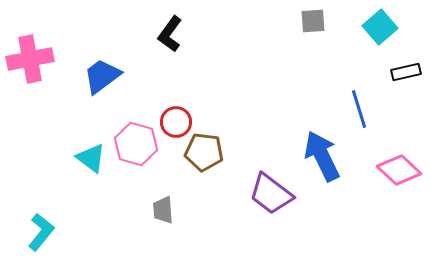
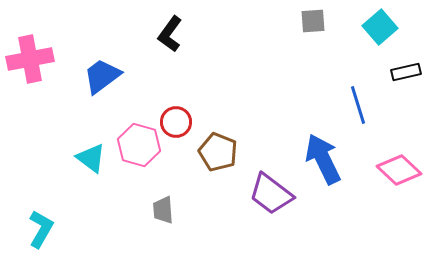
blue line: moved 1 px left, 4 px up
pink hexagon: moved 3 px right, 1 px down
brown pentagon: moved 14 px right; rotated 15 degrees clockwise
blue arrow: moved 1 px right, 3 px down
cyan L-shape: moved 3 px up; rotated 9 degrees counterclockwise
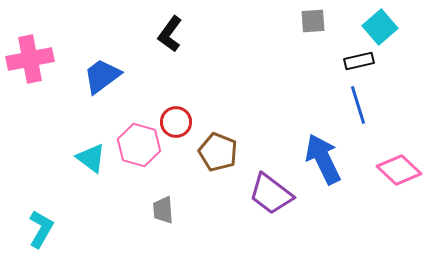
black rectangle: moved 47 px left, 11 px up
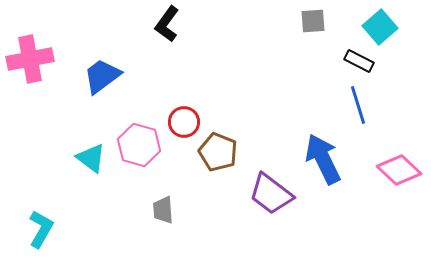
black L-shape: moved 3 px left, 10 px up
black rectangle: rotated 40 degrees clockwise
red circle: moved 8 px right
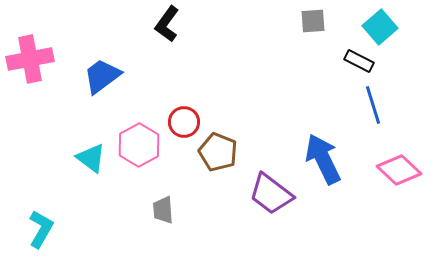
blue line: moved 15 px right
pink hexagon: rotated 15 degrees clockwise
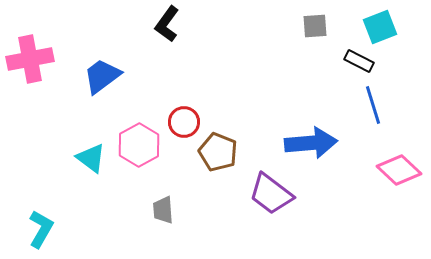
gray square: moved 2 px right, 5 px down
cyan square: rotated 20 degrees clockwise
blue arrow: moved 12 px left, 16 px up; rotated 111 degrees clockwise
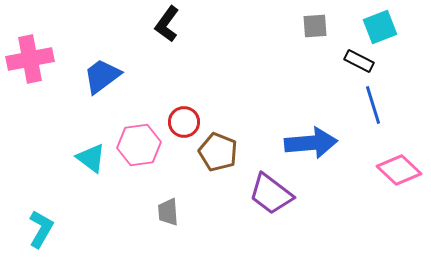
pink hexagon: rotated 21 degrees clockwise
gray trapezoid: moved 5 px right, 2 px down
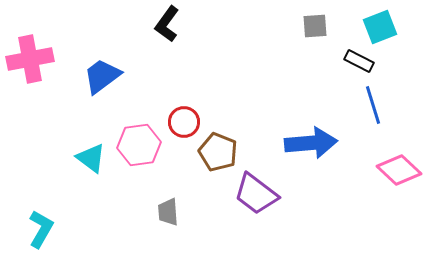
purple trapezoid: moved 15 px left
